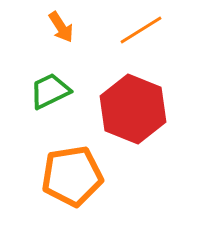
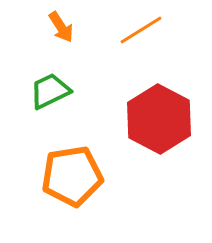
red hexagon: moved 26 px right, 10 px down; rotated 6 degrees clockwise
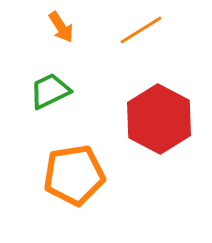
orange pentagon: moved 2 px right, 1 px up
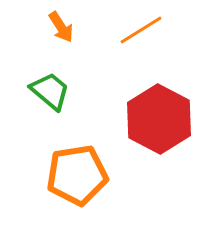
green trapezoid: rotated 66 degrees clockwise
orange pentagon: moved 3 px right
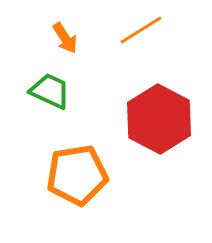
orange arrow: moved 4 px right, 11 px down
green trapezoid: rotated 15 degrees counterclockwise
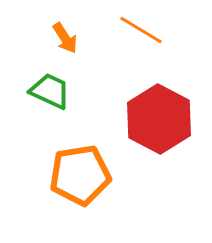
orange line: rotated 63 degrees clockwise
orange pentagon: moved 3 px right
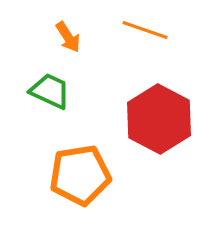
orange line: moved 4 px right; rotated 12 degrees counterclockwise
orange arrow: moved 3 px right, 1 px up
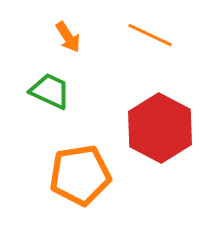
orange line: moved 5 px right, 5 px down; rotated 6 degrees clockwise
red hexagon: moved 1 px right, 9 px down
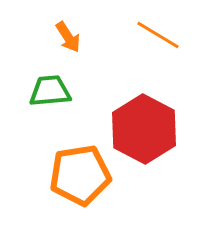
orange line: moved 8 px right; rotated 6 degrees clockwise
green trapezoid: rotated 30 degrees counterclockwise
red hexagon: moved 16 px left, 1 px down
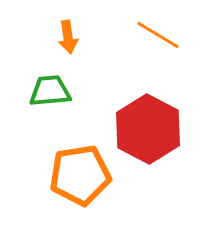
orange arrow: rotated 24 degrees clockwise
red hexagon: moved 4 px right
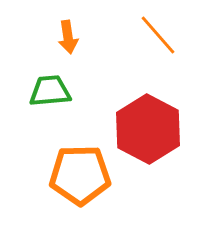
orange line: rotated 18 degrees clockwise
orange pentagon: rotated 8 degrees clockwise
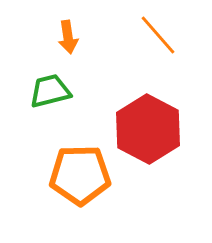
green trapezoid: rotated 9 degrees counterclockwise
